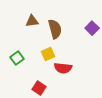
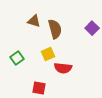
brown triangle: moved 2 px right; rotated 24 degrees clockwise
red square: rotated 24 degrees counterclockwise
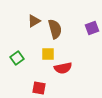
brown triangle: rotated 48 degrees counterclockwise
purple square: rotated 24 degrees clockwise
yellow square: rotated 24 degrees clockwise
red semicircle: rotated 18 degrees counterclockwise
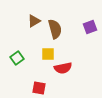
purple square: moved 2 px left, 1 px up
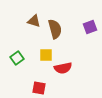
brown triangle: rotated 48 degrees clockwise
yellow square: moved 2 px left, 1 px down
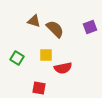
brown semicircle: rotated 30 degrees counterclockwise
green square: rotated 24 degrees counterclockwise
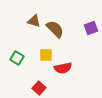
purple square: moved 1 px right, 1 px down
red square: rotated 32 degrees clockwise
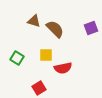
red square: rotated 16 degrees clockwise
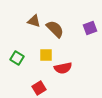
purple square: moved 1 px left
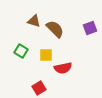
green square: moved 4 px right, 7 px up
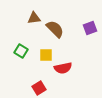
brown triangle: moved 3 px up; rotated 24 degrees counterclockwise
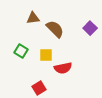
brown triangle: moved 1 px left
purple square: rotated 24 degrees counterclockwise
